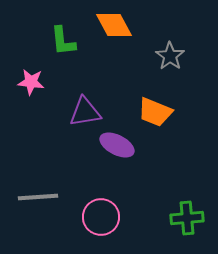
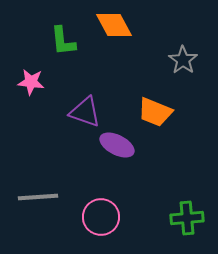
gray star: moved 13 px right, 4 px down
purple triangle: rotated 28 degrees clockwise
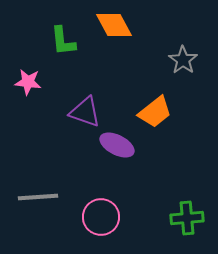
pink star: moved 3 px left
orange trapezoid: rotated 60 degrees counterclockwise
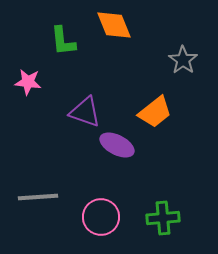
orange diamond: rotated 6 degrees clockwise
green cross: moved 24 px left
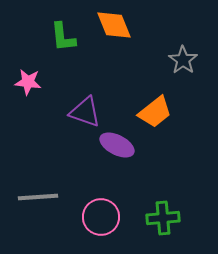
green L-shape: moved 4 px up
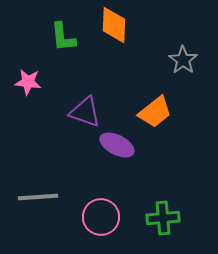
orange diamond: rotated 24 degrees clockwise
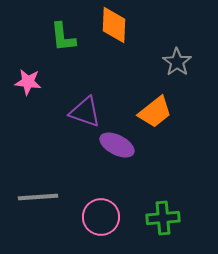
gray star: moved 6 px left, 2 px down
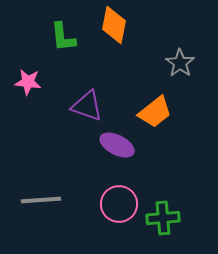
orange diamond: rotated 9 degrees clockwise
gray star: moved 3 px right, 1 px down
purple triangle: moved 2 px right, 6 px up
gray line: moved 3 px right, 3 px down
pink circle: moved 18 px right, 13 px up
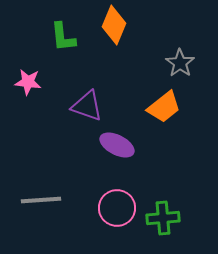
orange diamond: rotated 12 degrees clockwise
orange trapezoid: moved 9 px right, 5 px up
pink circle: moved 2 px left, 4 px down
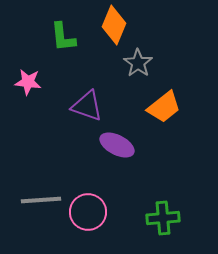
gray star: moved 42 px left
pink circle: moved 29 px left, 4 px down
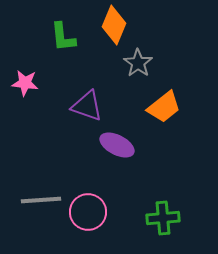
pink star: moved 3 px left, 1 px down
